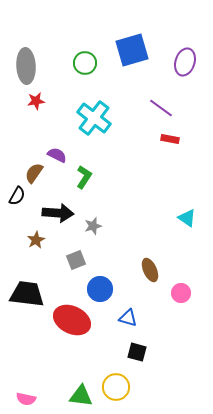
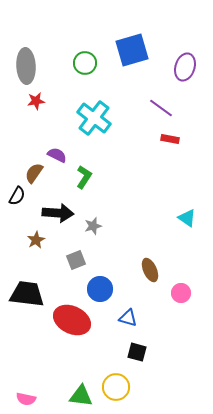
purple ellipse: moved 5 px down
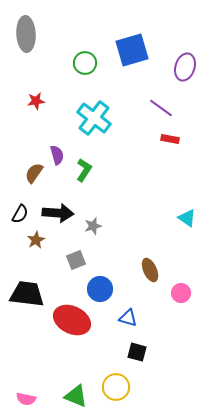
gray ellipse: moved 32 px up
purple semicircle: rotated 48 degrees clockwise
green L-shape: moved 7 px up
black semicircle: moved 3 px right, 18 px down
green triangle: moved 5 px left; rotated 15 degrees clockwise
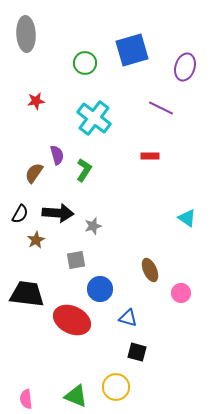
purple line: rotated 10 degrees counterclockwise
red rectangle: moved 20 px left, 17 px down; rotated 12 degrees counterclockwise
gray square: rotated 12 degrees clockwise
pink semicircle: rotated 72 degrees clockwise
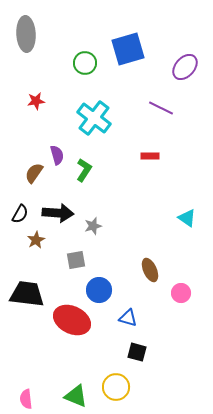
blue square: moved 4 px left, 1 px up
purple ellipse: rotated 24 degrees clockwise
blue circle: moved 1 px left, 1 px down
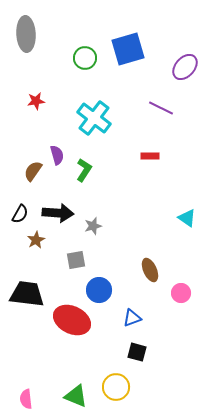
green circle: moved 5 px up
brown semicircle: moved 1 px left, 2 px up
blue triangle: moved 4 px right; rotated 36 degrees counterclockwise
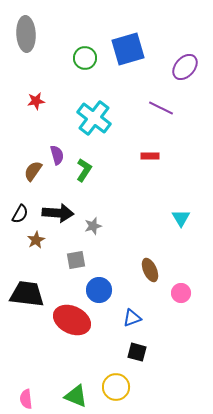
cyan triangle: moved 6 px left; rotated 24 degrees clockwise
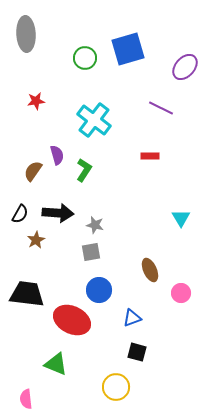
cyan cross: moved 2 px down
gray star: moved 2 px right, 1 px up; rotated 30 degrees clockwise
gray square: moved 15 px right, 8 px up
green triangle: moved 20 px left, 32 px up
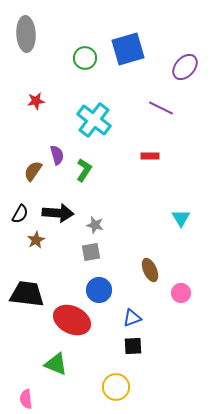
black square: moved 4 px left, 6 px up; rotated 18 degrees counterclockwise
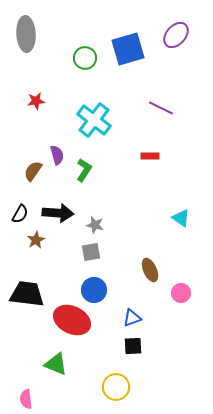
purple ellipse: moved 9 px left, 32 px up
cyan triangle: rotated 24 degrees counterclockwise
blue circle: moved 5 px left
